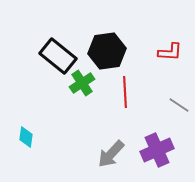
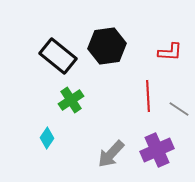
black hexagon: moved 5 px up
green cross: moved 11 px left, 17 px down
red line: moved 23 px right, 4 px down
gray line: moved 4 px down
cyan diamond: moved 21 px right, 1 px down; rotated 25 degrees clockwise
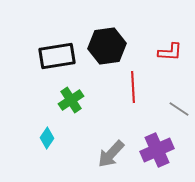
black rectangle: moved 1 px left; rotated 48 degrees counterclockwise
red line: moved 15 px left, 9 px up
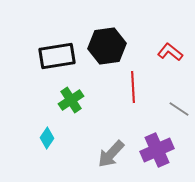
red L-shape: rotated 145 degrees counterclockwise
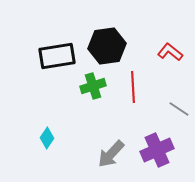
green cross: moved 22 px right, 14 px up; rotated 15 degrees clockwise
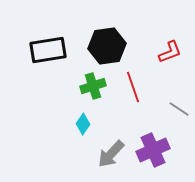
red L-shape: rotated 120 degrees clockwise
black rectangle: moved 9 px left, 6 px up
red line: rotated 16 degrees counterclockwise
cyan diamond: moved 36 px right, 14 px up
purple cross: moved 4 px left
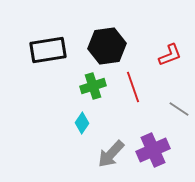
red L-shape: moved 3 px down
cyan diamond: moved 1 px left, 1 px up
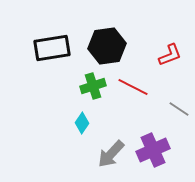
black rectangle: moved 4 px right, 2 px up
red line: rotated 44 degrees counterclockwise
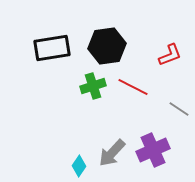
cyan diamond: moved 3 px left, 43 px down
gray arrow: moved 1 px right, 1 px up
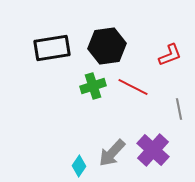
gray line: rotated 45 degrees clockwise
purple cross: rotated 24 degrees counterclockwise
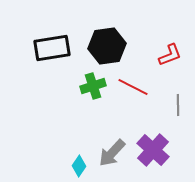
gray line: moved 1 px left, 4 px up; rotated 10 degrees clockwise
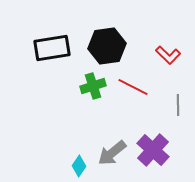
red L-shape: moved 2 px left; rotated 65 degrees clockwise
gray arrow: rotated 8 degrees clockwise
